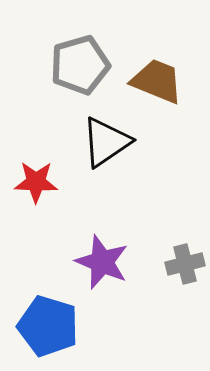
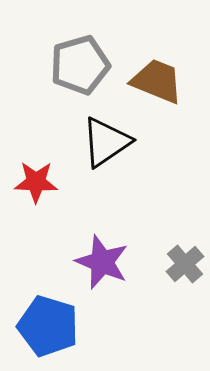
gray cross: rotated 27 degrees counterclockwise
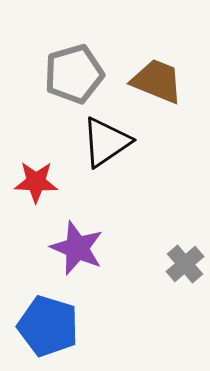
gray pentagon: moved 6 px left, 9 px down
purple star: moved 25 px left, 14 px up
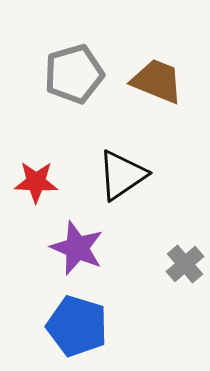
black triangle: moved 16 px right, 33 px down
blue pentagon: moved 29 px right
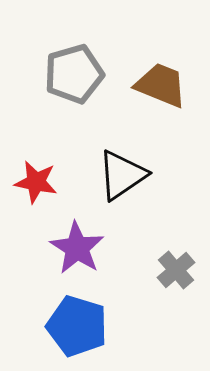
brown trapezoid: moved 4 px right, 4 px down
red star: rotated 9 degrees clockwise
purple star: rotated 10 degrees clockwise
gray cross: moved 9 px left, 6 px down
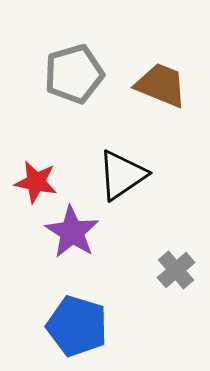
purple star: moved 5 px left, 16 px up
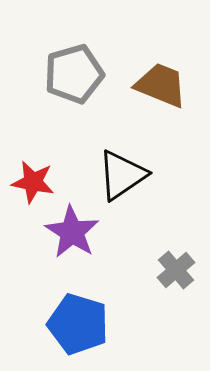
red star: moved 3 px left
blue pentagon: moved 1 px right, 2 px up
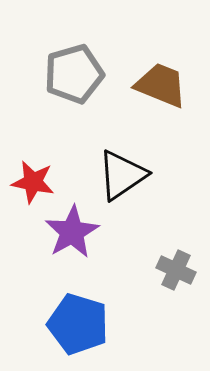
purple star: rotated 10 degrees clockwise
gray cross: rotated 24 degrees counterclockwise
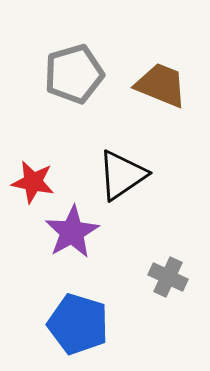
gray cross: moved 8 px left, 7 px down
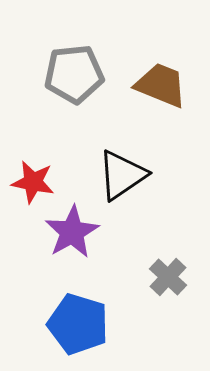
gray pentagon: rotated 10 degrees clockwise
gray cross: rotated 18 degrees clockwise
